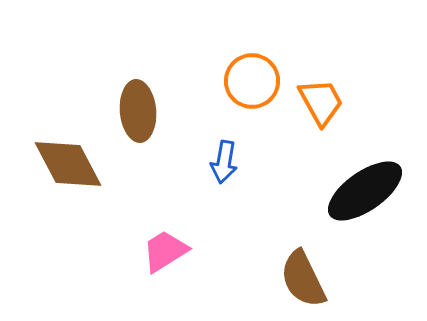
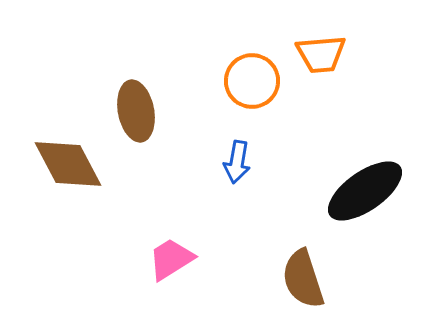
orange trapezoid: moved 48 px up; rotated 114 degrees clockwise
brown ellipse: moved 2 px left; rotated 6 degrees counterclockwise
blue arrow: moved 13 px right
pink trapezoid: moved 6 px right, 8 px down
brown semicircle: rotated 8 degrees clockwise
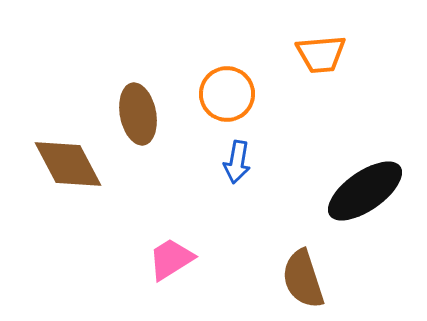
orange circle: moved 25 px left, 13 px down
brown ellipse: moved 2 px right, 3 px down
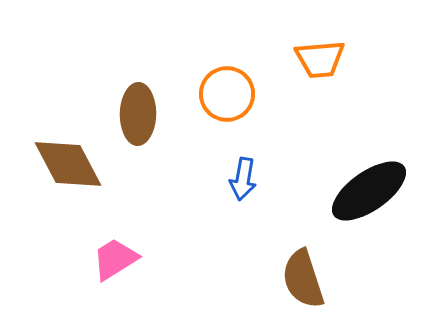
orange trapezoid: moved 1 px left, 5 px down
brown ellipse: rotated 12 degrees clockwise
blue arrow: moved 6 px right, 17 px down
black ellipse: moved 4 px right
pink trapezoid: moved 56 px left
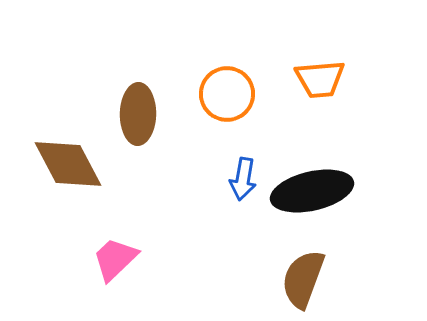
orange trapezoid: moved 20 px down
black ellipse: moved 57 px left; rotated 22 degrees clockwise
pink trapezoid: rotated 12 degrees counterclockwise
brown semicircle: rotated 38 degrees clockwise
